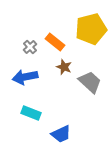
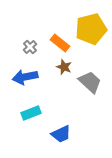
orange rectangle: moved 5 px right, 1 px down
cyan rectangle: rotated 42 degrees counterclockwise
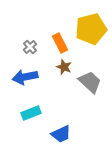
orange rectangle: rotated 24 degrees clockwise
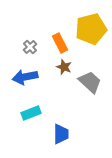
blue trapezoid: rotated 65 degrees counterclockwise
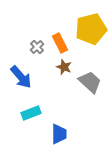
gray cross: moved 7 px right
blue arrow: moved 4 px left; rotated 120 degrees counterclockwise
blue trapezoid: moved 2 px left
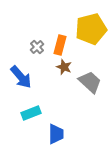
orange rectangle: moved 2 px down; rotated 42 degrees clockwise
blue trapezoid: moved 3 px left
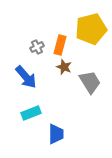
gray cross: rotated 16 degrees clockwise
blue arrow: moved 5 px right
gray trapezoid: rotated 15 degrees clockwise
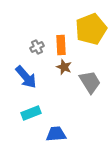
yellow pentagon: rotated 8 degrees counterclockwise
orange rectangle: moved 1 px right; rotated 18 degrees counterclockwise
blue trapezoid: rotated 95 degrees counterclockwise
